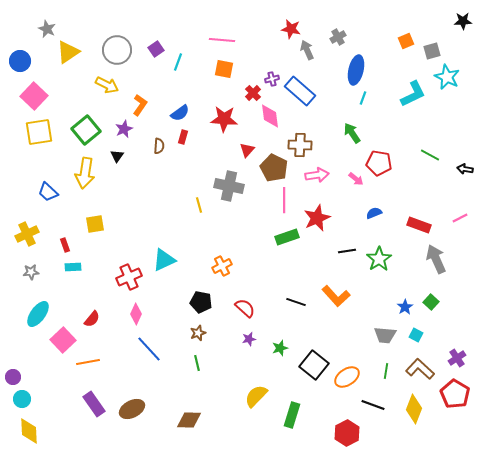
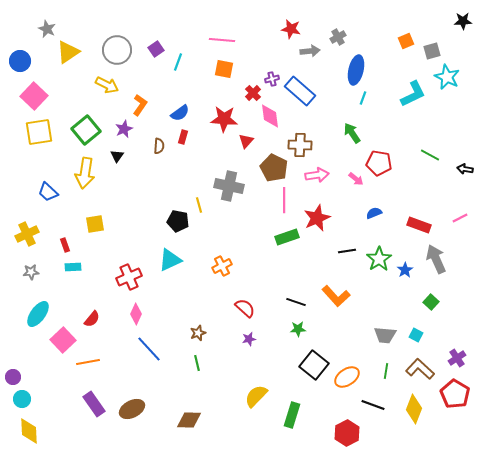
gray arrow at (307, 50): moved 3 px right, 1 px down; rotated 108 degrees clockwise
red triangle at (247, 150): moved 1 px left, 9 px up
cyan triangle at (164, 260): moved 6 px right
black pentagon at (201, 302): moved 23 px left, 81 px up
blue star at (405, 307): moved 37 px up
green star at (280, 348): moved 18 px right, 19 px up; rotated 14 degrees clockwise
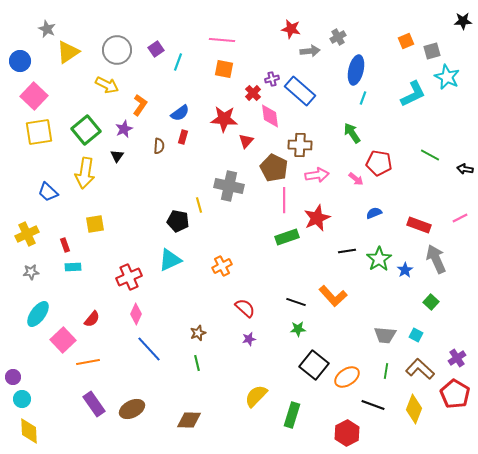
orange L-shape at (336, 296): moved 3 px left
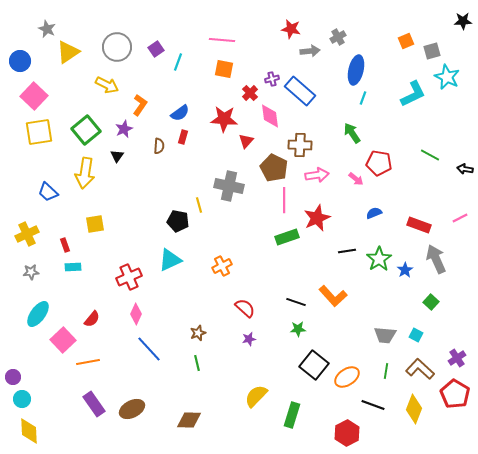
gray circle at (117, 50): moved 3 px up
red cross at (253, 93): moved 3 px left
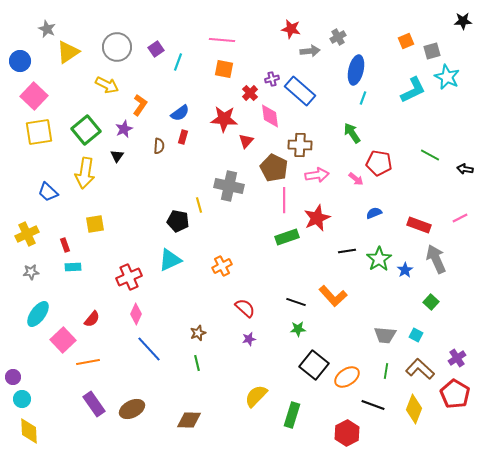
cyan L-shape at (413, 94): moved 4 px up
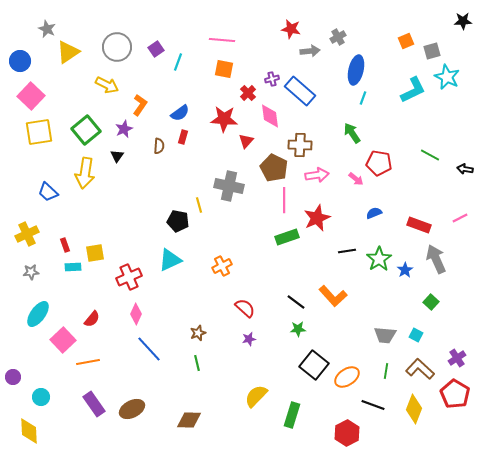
red cross at (250, 93): moved 2 px left
pink square at (34, 96): moved 3 px left
yellow square at (95, 224): moved 29 px down
black line at (296, 302): rotated 18 degrees clockwise
cyan circle at (22, 399): moved 19 px right, 2 px up
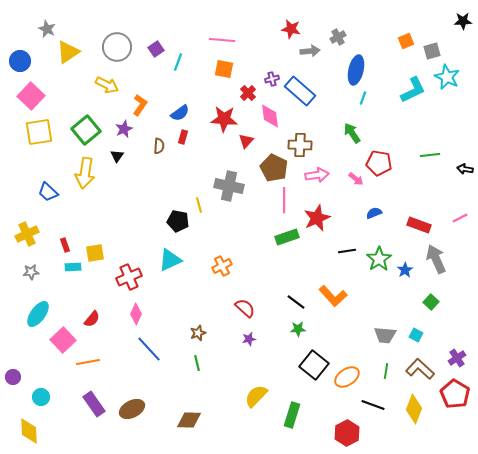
green line at (430, 155): rotated 36 degrees counterclockwise
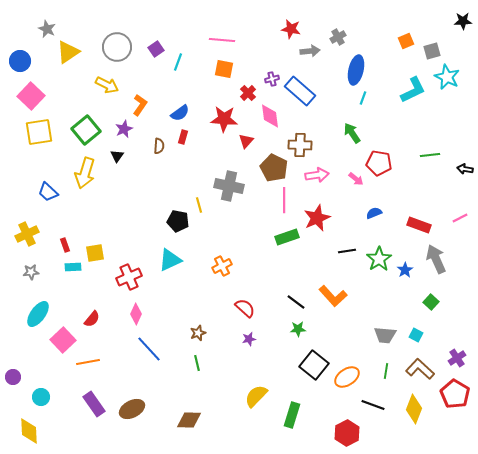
yellow arrow at (85, 173): rotated 8 degrees clockwise
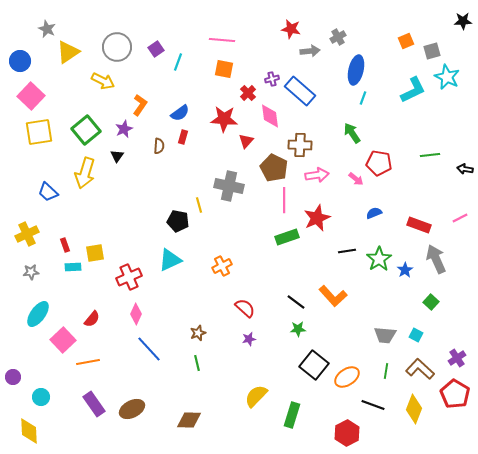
yellow arrow at (107, 85): moved 4 px left, 4 px up
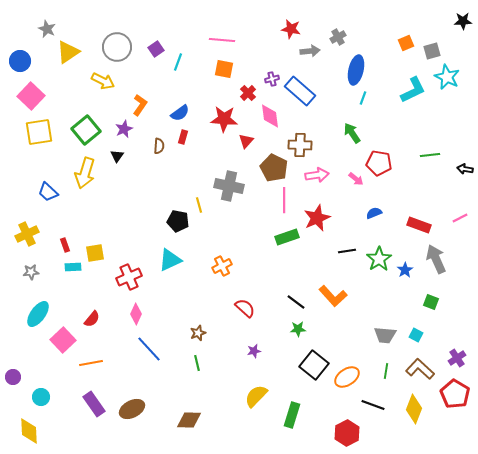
orange square at (406, 41): moved 2 px down
green square at (431, 302): rotated 21 degrees counterclockwise
purple star at (249, 339): moved 5 px right, 12 px down
orange line at (88, 362): moved 3 px right, 1 px down
